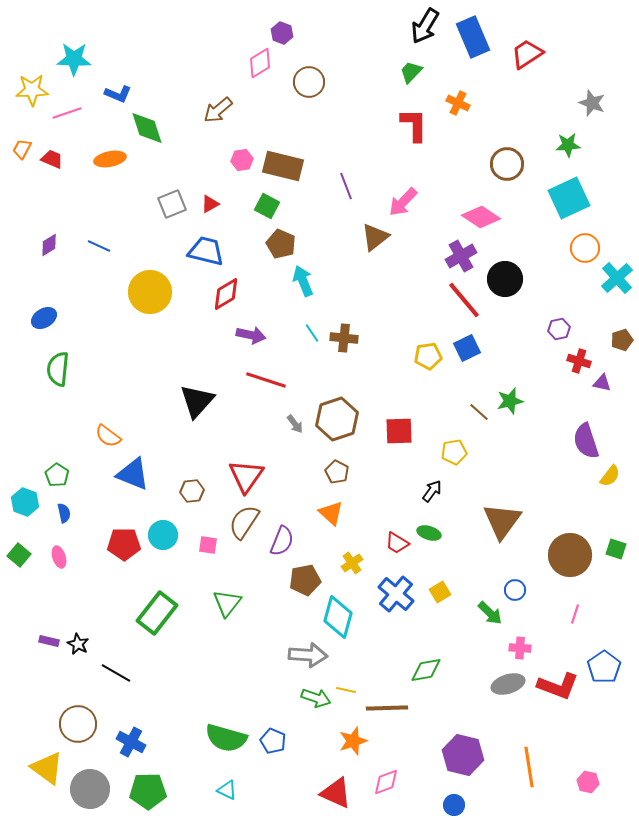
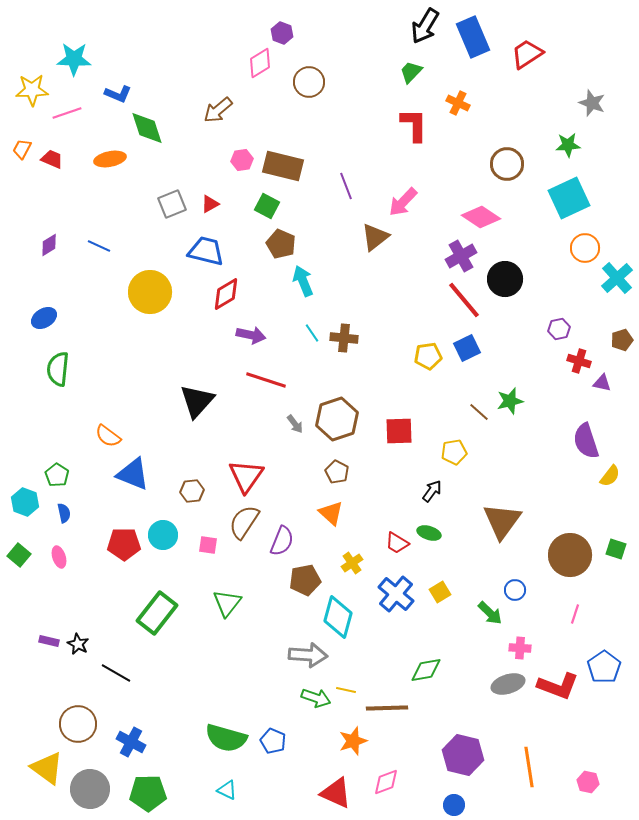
green pentagon at (148, 791): moved 2 px down
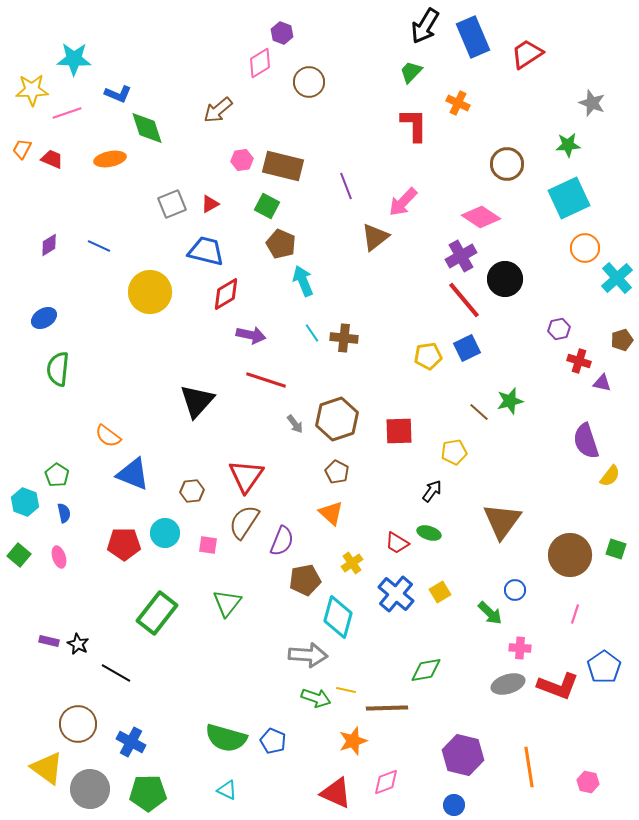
cyan circle at (163, 535): moved 2 px right, 2 px up
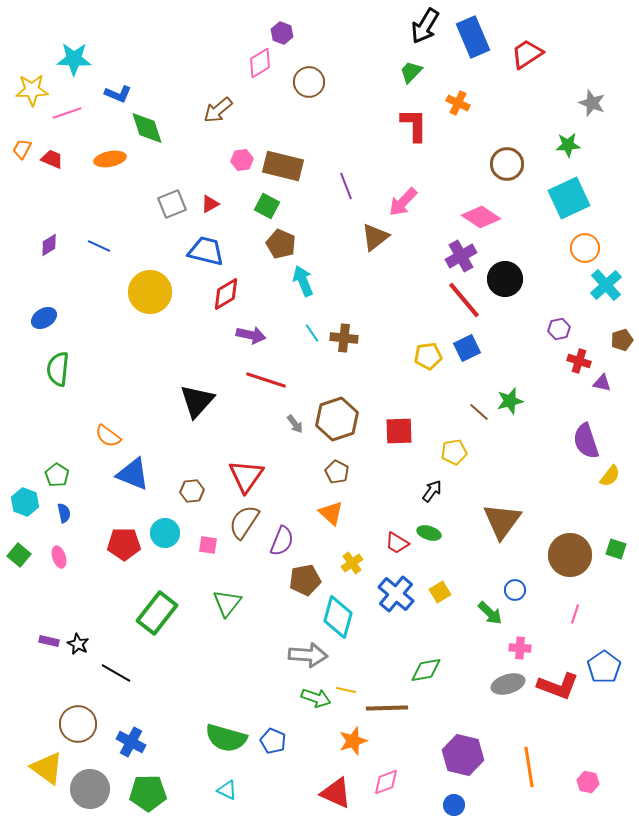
cyan cross at (617, 278): moved 11 px left, 7 px down
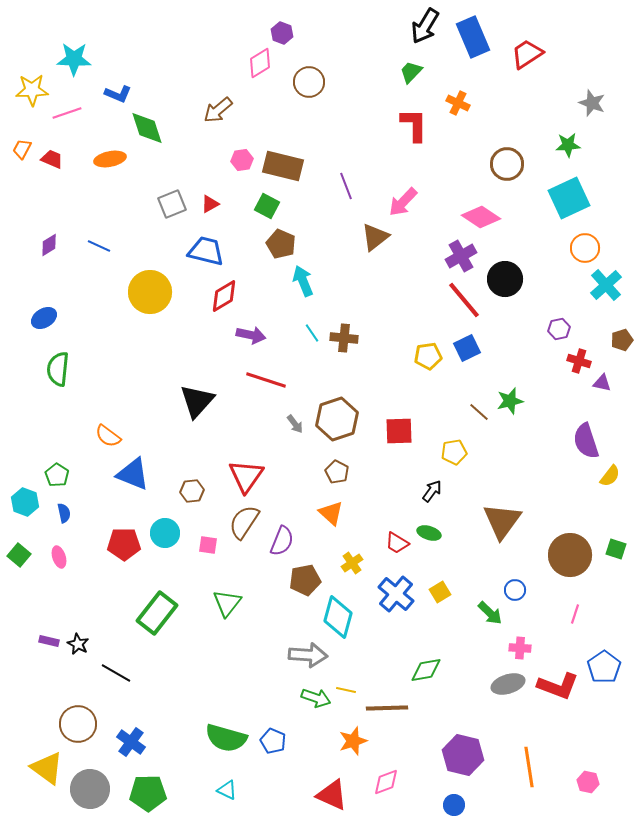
red diamond at (226, 294): moved 2 px left, 2 px down
blue cross at (131, 742): rotated 8 degrees clockwise
red triangle at (336, 793): moved 4 px left, 2 px down
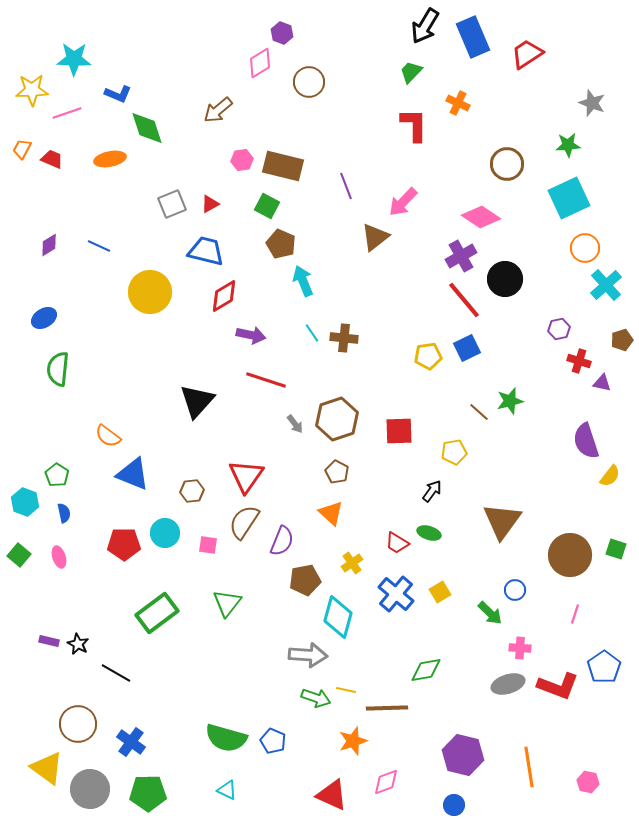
green rectangle at (157, 613): rotated 15 degrees clockwise
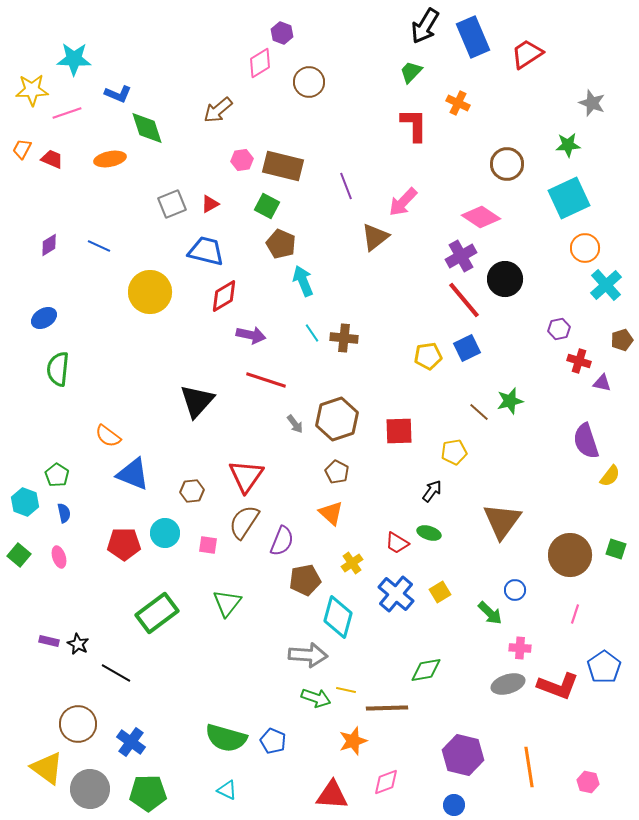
red triangle at (332, 795): rotated 20 degrees counterclockwise
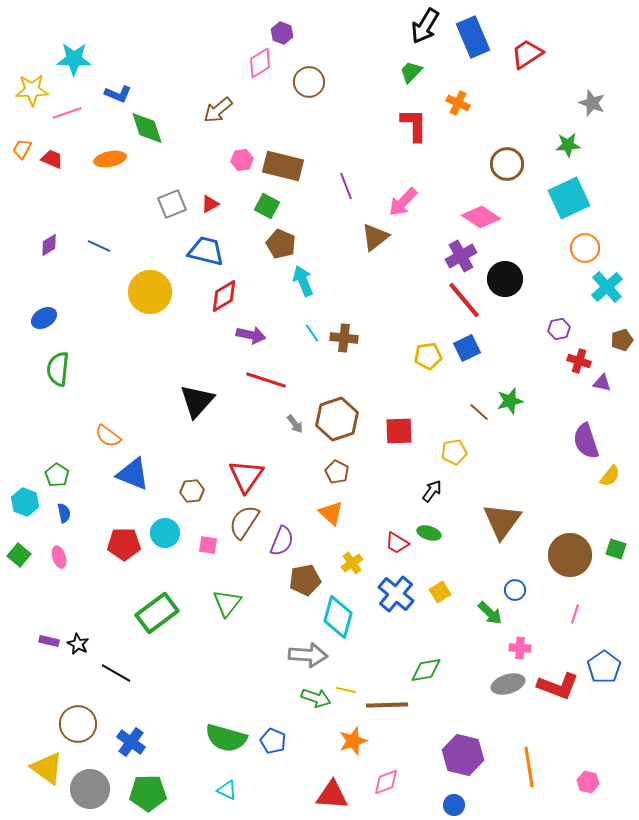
cyan cross at (606, 285): moved 1 px right, 2 px down
brown line at (387, 708): moved 3 px up
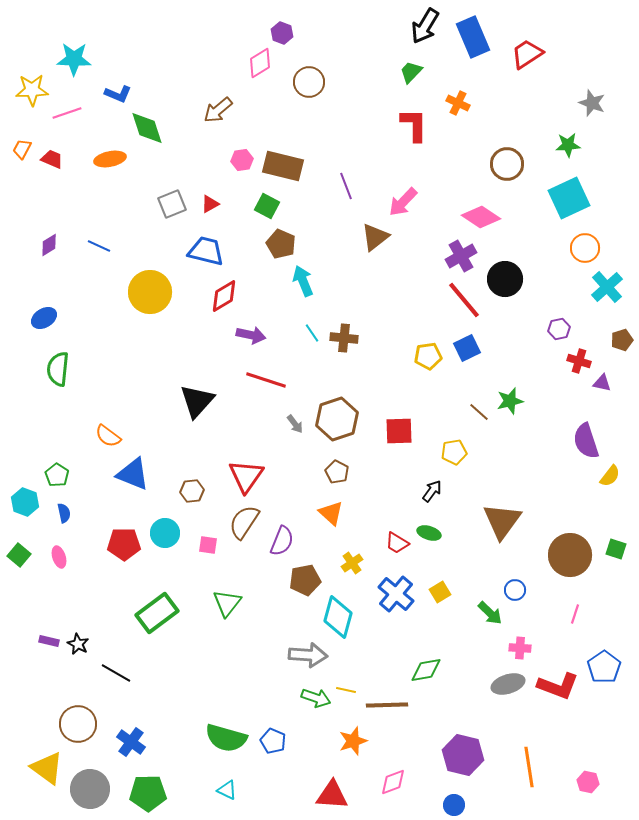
pink diamond at (386, 782): moved 7 px right
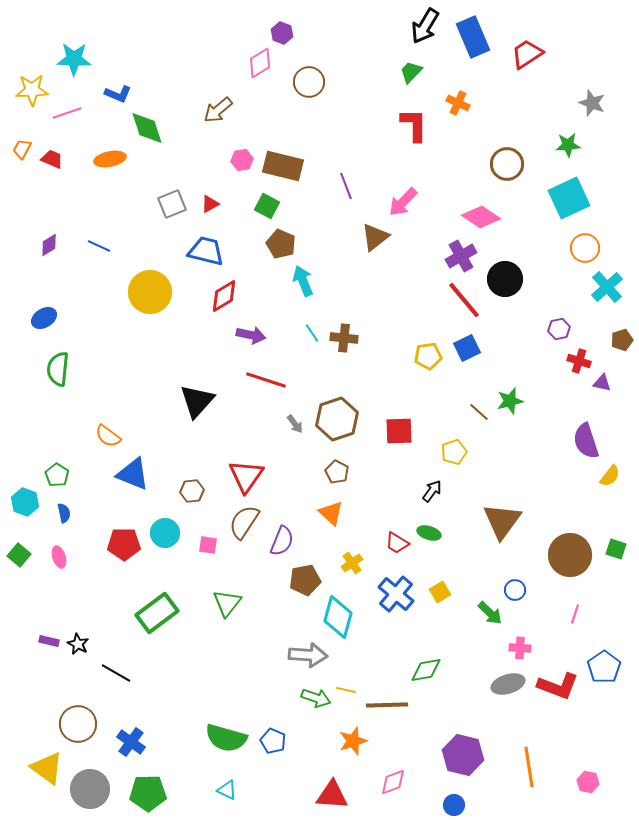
yellow pentagon at (454, 452): rotated 10 degrees counterclockwise
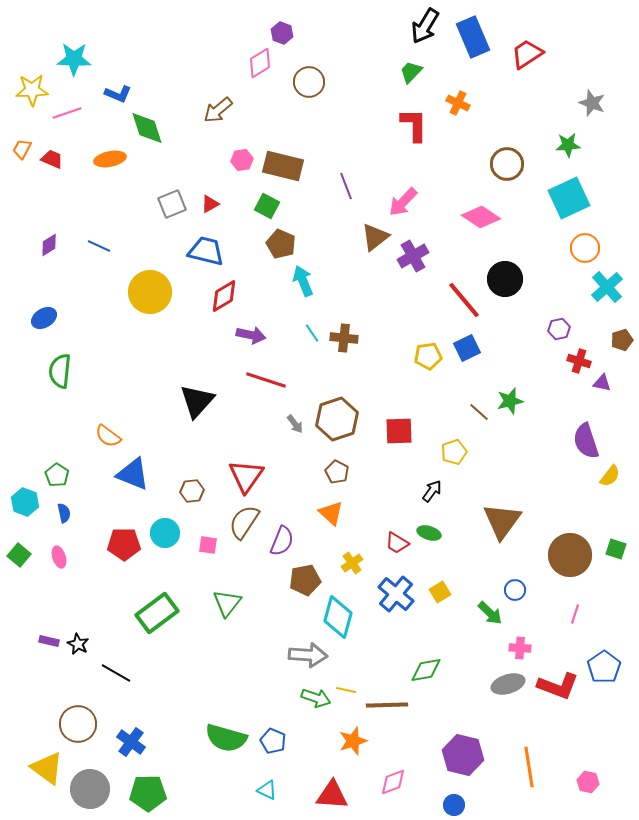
purple cross at (461, 256): moved 48 px left
green semicircle at (58, 369): moved 2 px right, 2 px down
cyan triangle at (227, 790): moved 40 px right
